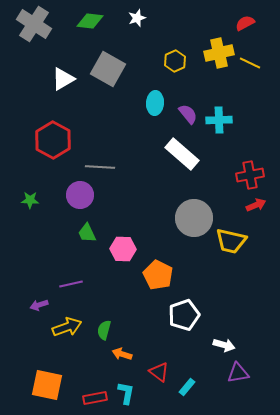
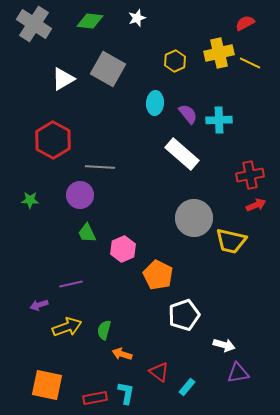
pink hexagon: rotated 25 degrees counterclockwise
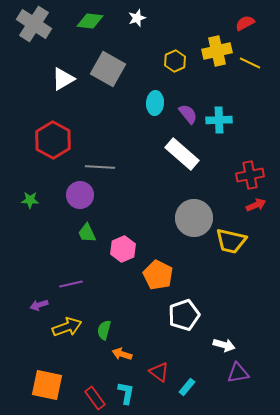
yellow cross: moved 2 px left, 2 px up
red rectangle: rotated 65 degrees clockwise
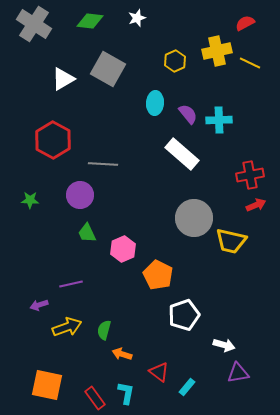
gray line: moved 3 px right, 3 px up
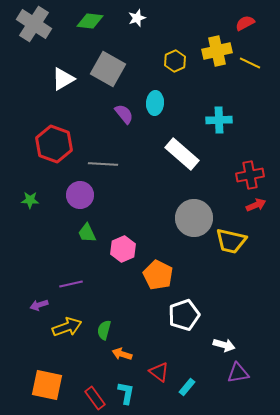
purple semicircle: moved 64 px left
red hexagon: moved 1 px right, 4 px down; rotated 9 degrees counterclockwise
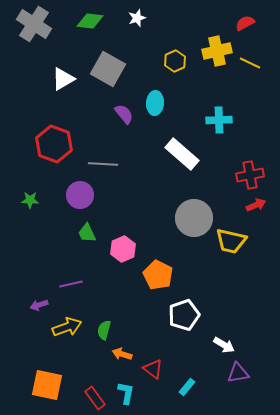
white arrow: rotated 15 degrees clockwise
red triangle: moved 6 px left, 3 px up
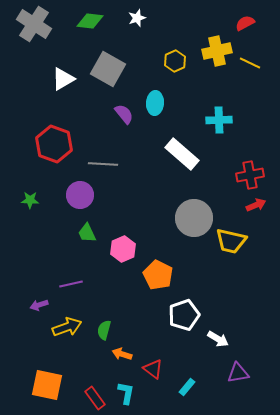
white arrow: moved 6 px left, 6 px up
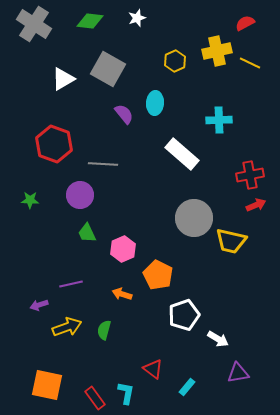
orange arrow: moved 60 px up
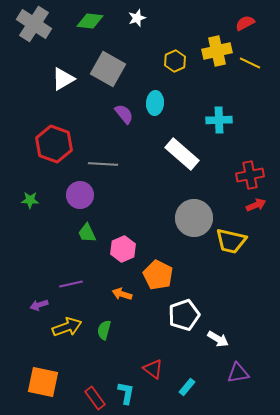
orange square: moved 4 px left, 3 px up
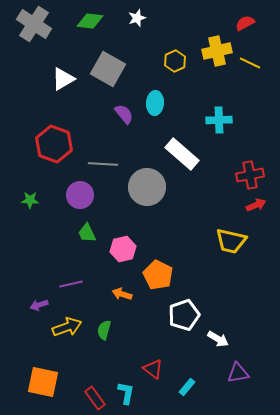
gray circle: moved 47 px left, 31 px up
pink hexagon: rotated 10 degrees clockwise
